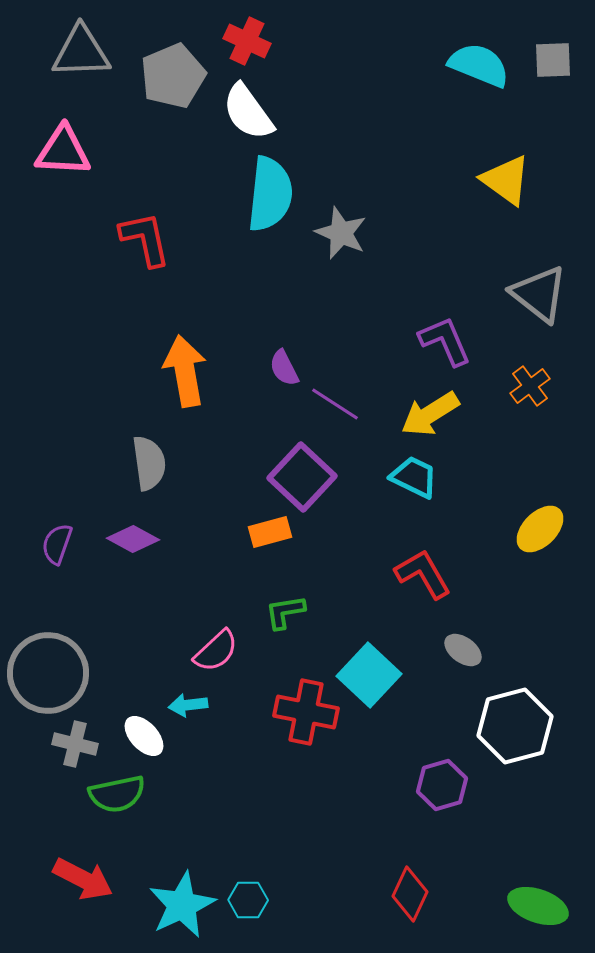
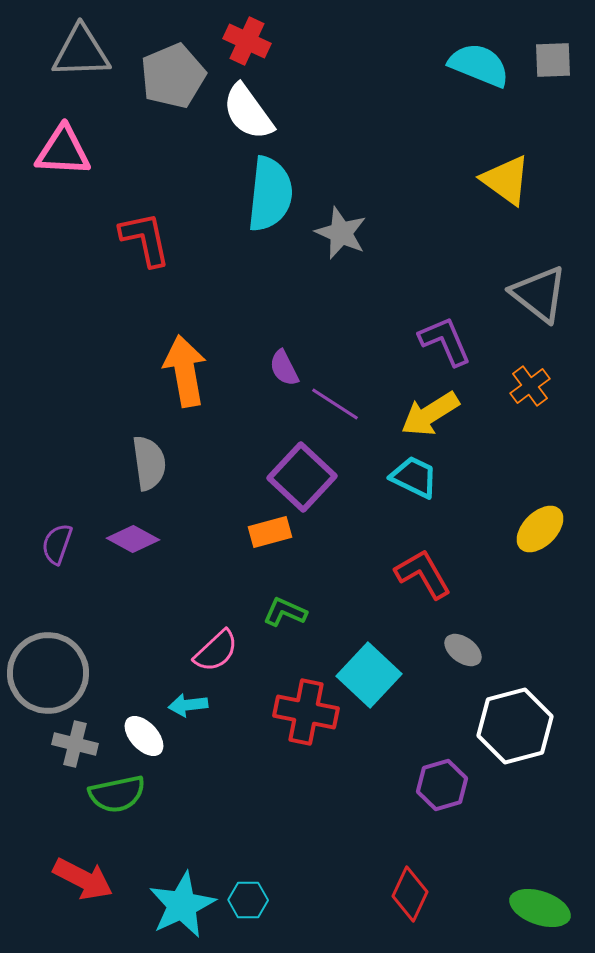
green L-shape at (285, 612): rotated 33 degrees clockwise
green ellipse at (538, 906): moved 2 px right, 2 px down
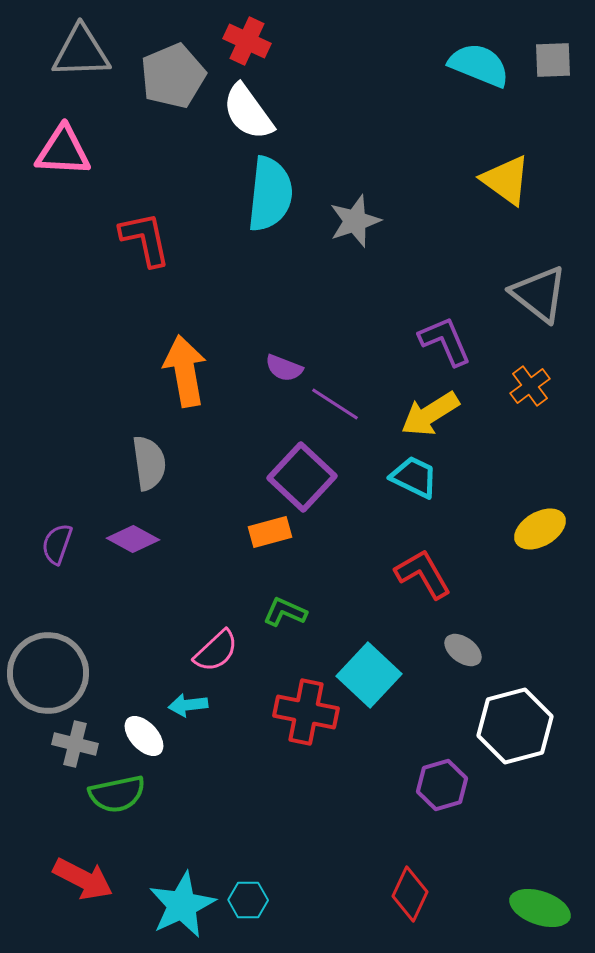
gray star at (341, 233): moved 14 px right, 12 px up; rotated 30 degrees clockwise
purple semicircle at (284, 368): rotated 42 degrees counterclockwise
yellow ellipse at (540, 529): rotated 15 degrees clockwise
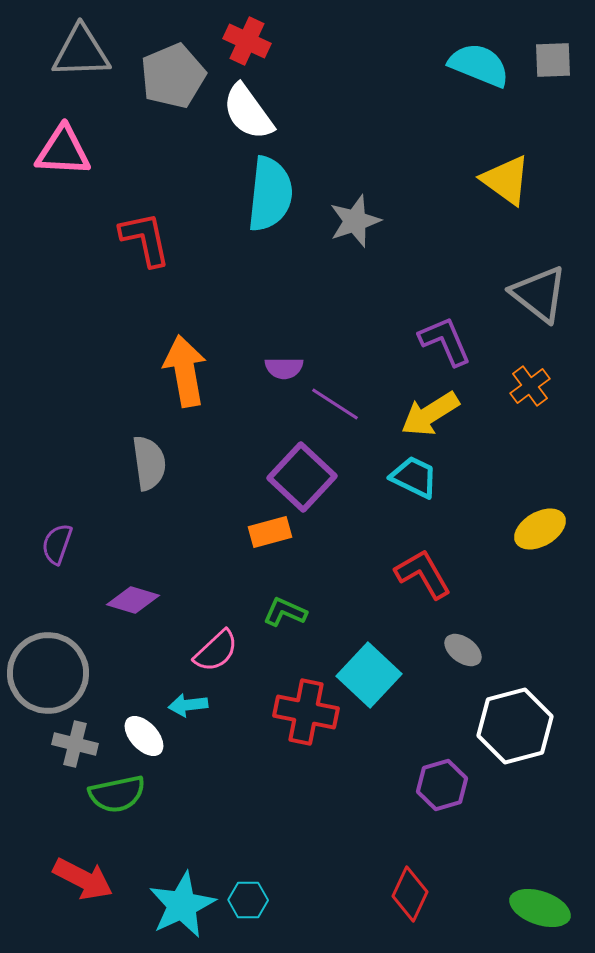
purple semicircle at (284, 368): rotated 21 degrees counterclockwise
purple diamond at (133, 539): moved 61 px down; rotated 12 degrees counterclockwise
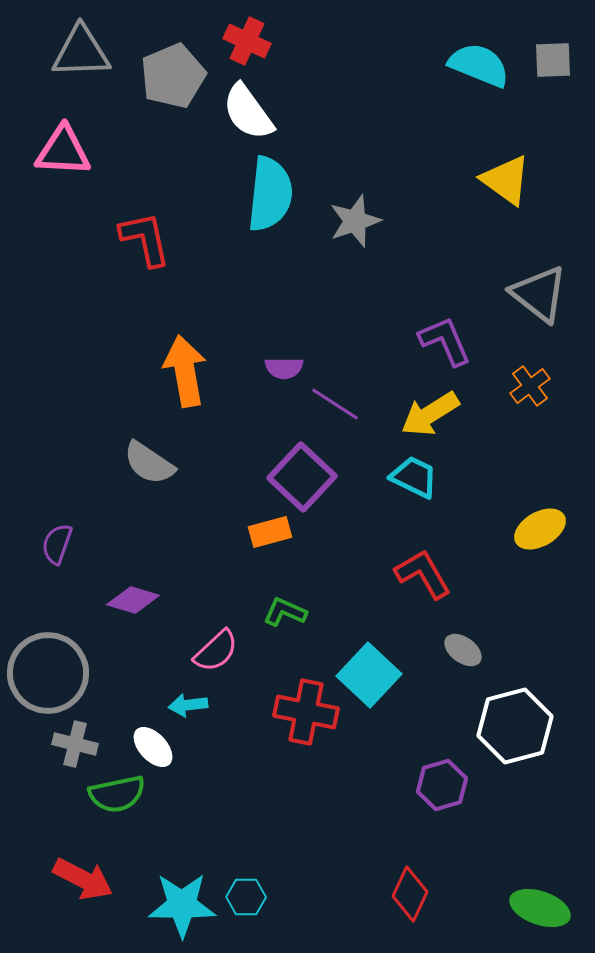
gray semicircle at (149, 463): rotated 132 degrees clockwise
white ellipse at (144, 736): moved 9 px right, 11 px down
cyan hexagon at (248, 900): moved 2 px left, 3 px up
cyan star at (182, 905): rotated 26 degrees clockwise
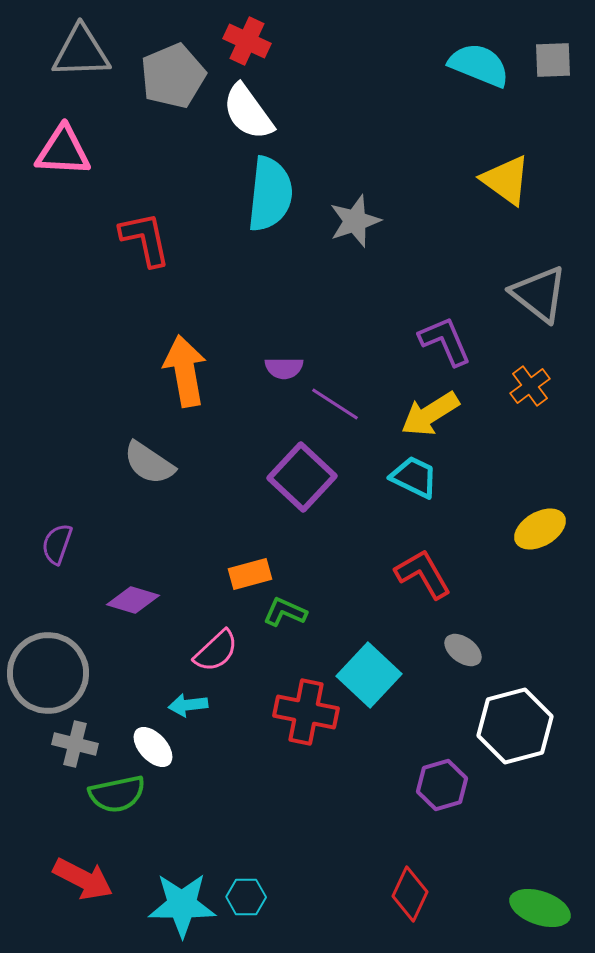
orange rectangle at (270, 532): moved 20 px left, 42 px down
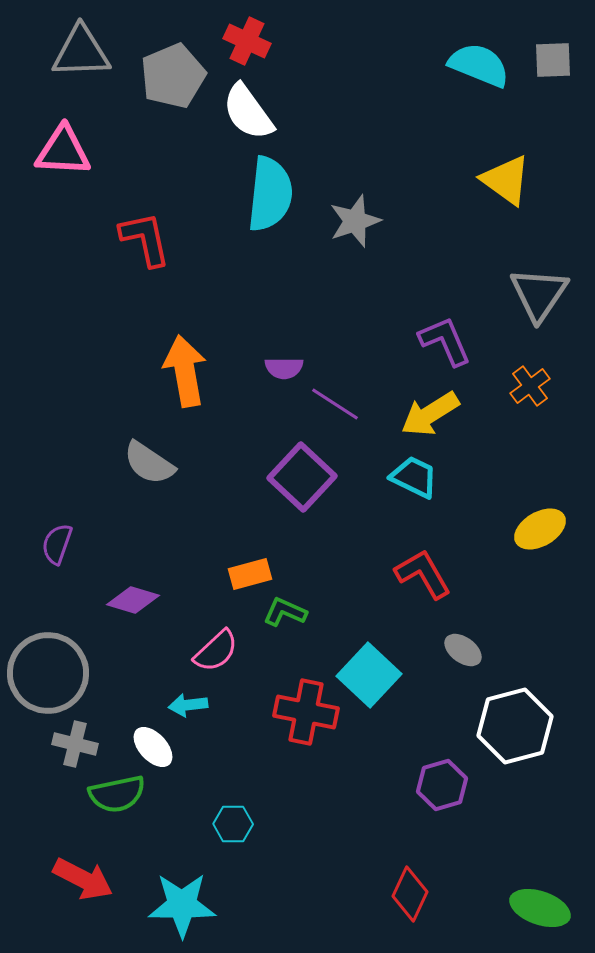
gray triangle at (539, 294): rotated 26 degrees clockwise
cyan hexagon at (246, 897): moved 13 px left, 73 px up
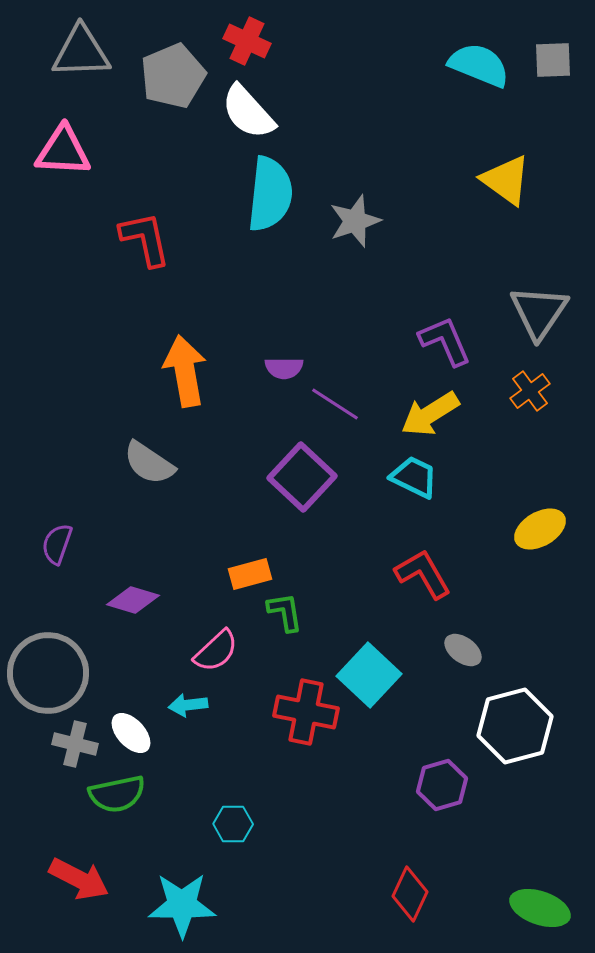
white semicircle at (248, 112): rotated 6 degrees counterclockwise
gray triangle at (539, 294): moved 18 px down
orange cross at (530, 386): moved 5 px down
green L-shape at (285, 612): rotated 57 degrees clockwise
white ellipse at (153, 747): moved 22 px left, 14 px up
red arrow at (83, 879): moved 4 px left
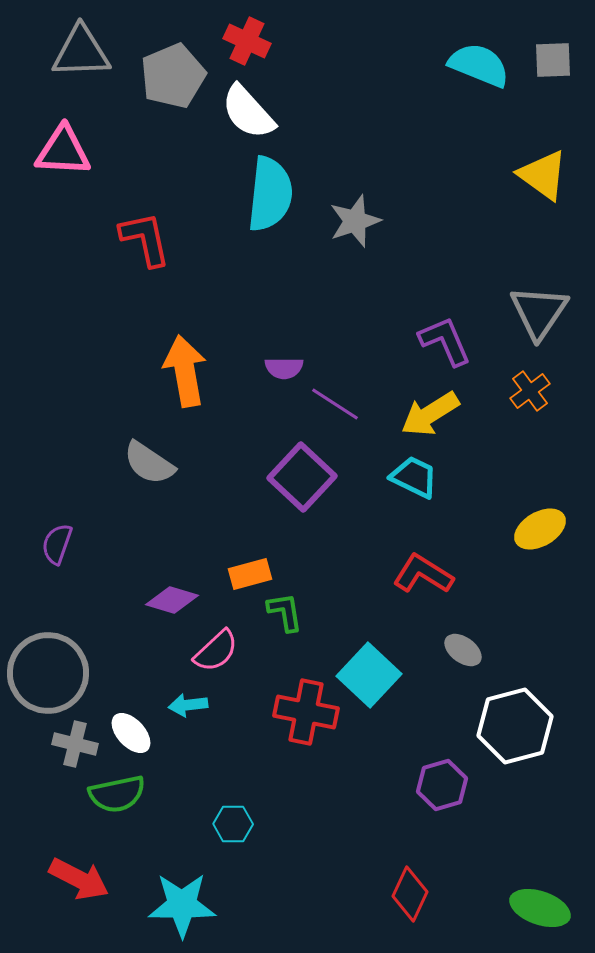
yellow triangle at (506, 180): moved 37 px right, 5 px up
red L-shape at (423, 574): rotated 28 degrees counterclockwise
purple diamond at (133, 600): moved 39 px right
